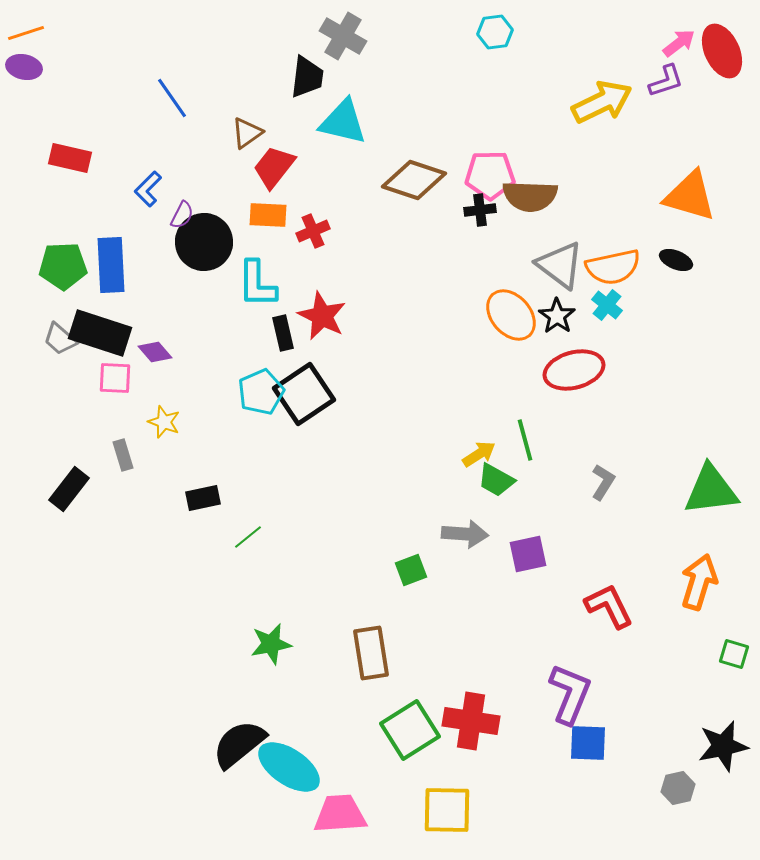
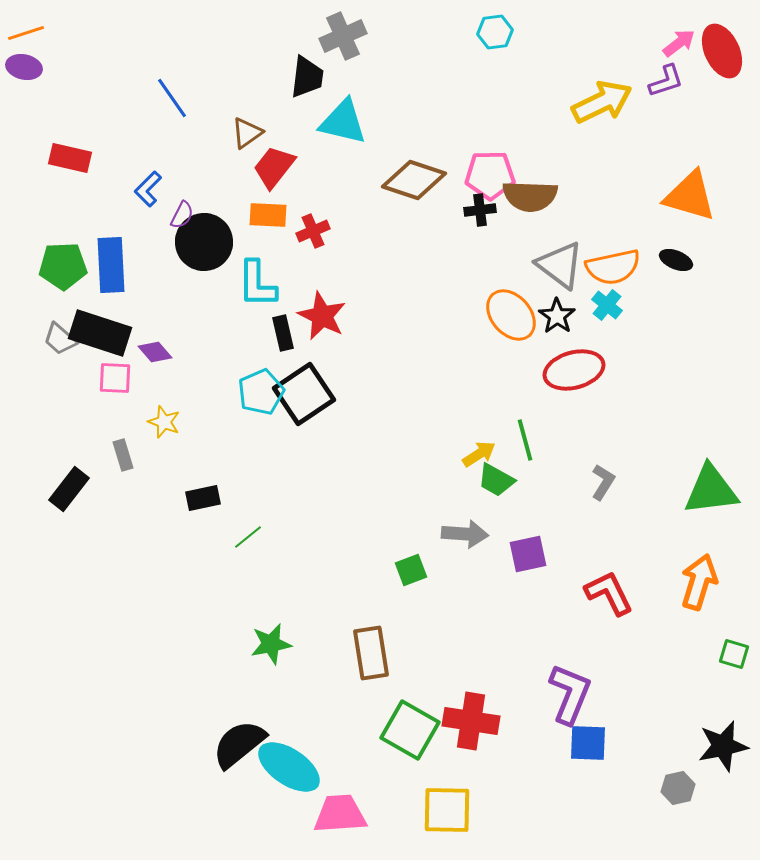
gray cross at (343, 36): rotated 36 degrees clockwise
red L-shape at (609, 606): moved 13 px up
green square at (410, 730): rotated 28 degrees counterclockwise
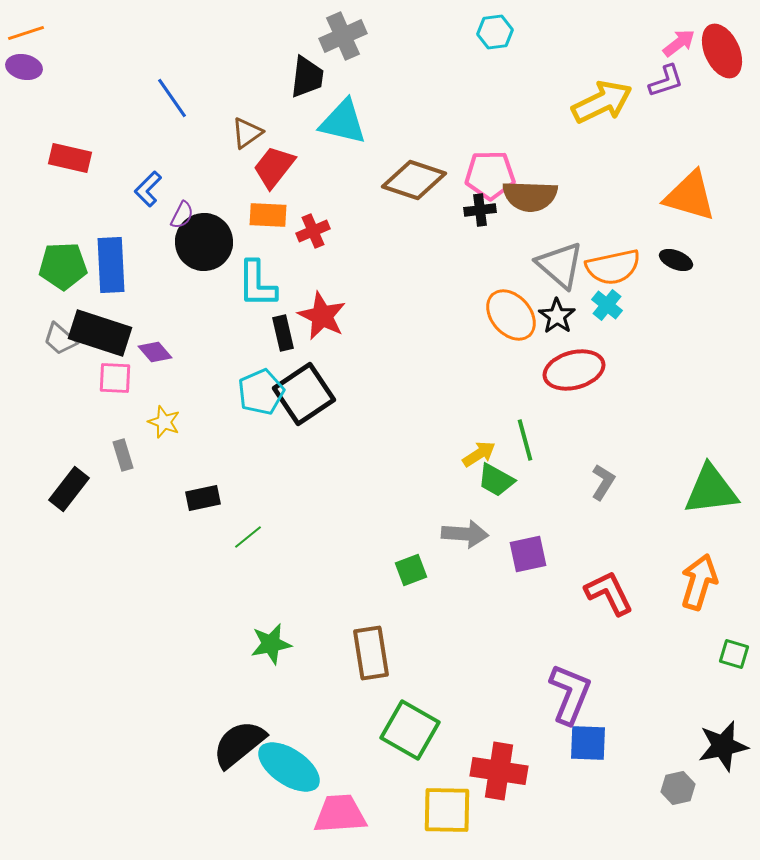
gray triangle at (560, 265): rotated 4 degrees clockwise
red cross at (471, 721): moved 28 px right, 50 px down
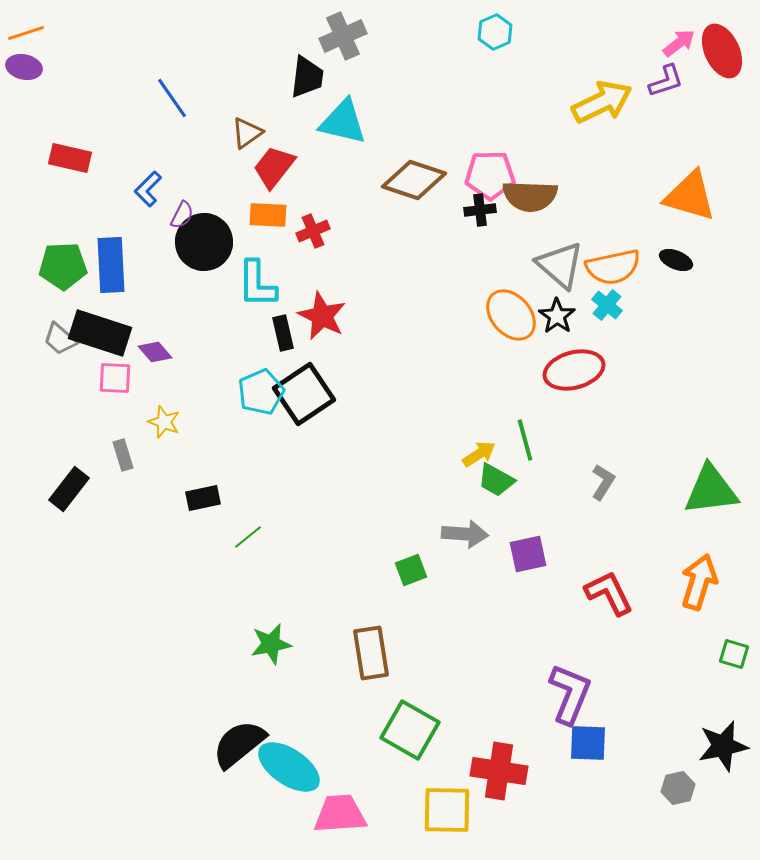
cyan hexagon at (495, 32): rotated 16 degrees counterclockwise
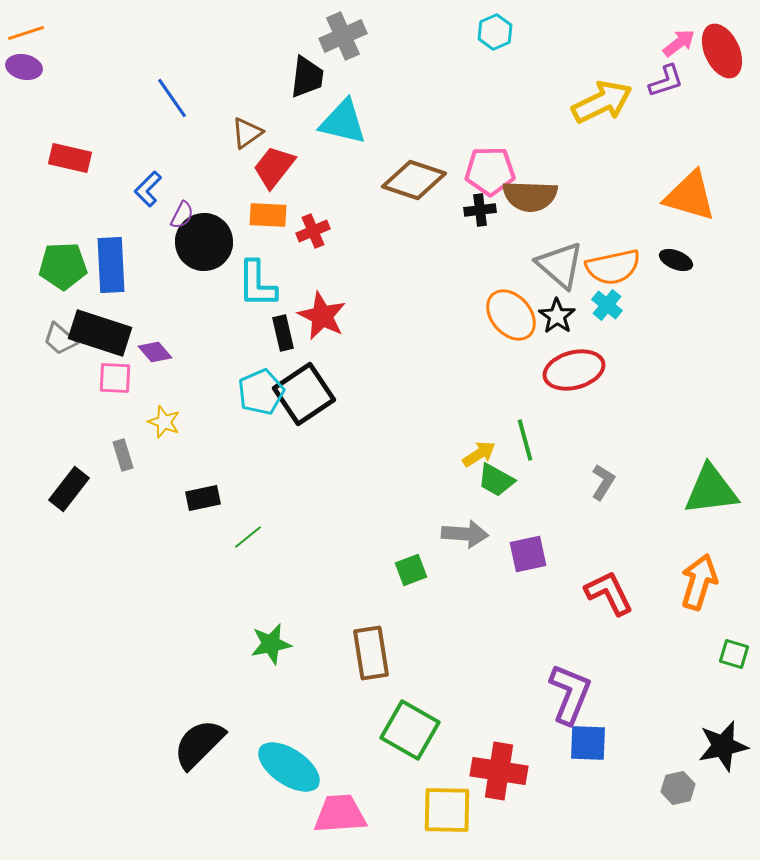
pink pentagon at (490, 175): moved 4 px up
black semicircle at (239, 744): moved 40 px left; rotated 6 degrees counterclockwise
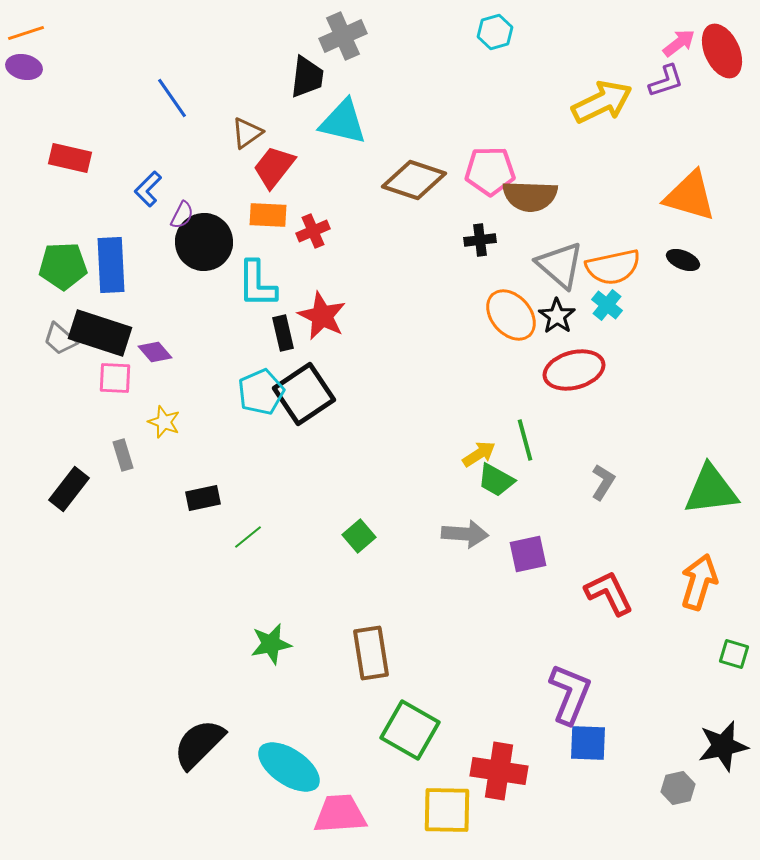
cyan hexagon at (495, 32): rotated 8 degrees clockwise
black cross at (480, 210): moved 30 px down
black ellipse at (676, 260): moved 7 px right
green square at (411, 570): moved 52 px left, 34 px up; rotated 20 degrees counterclockwise
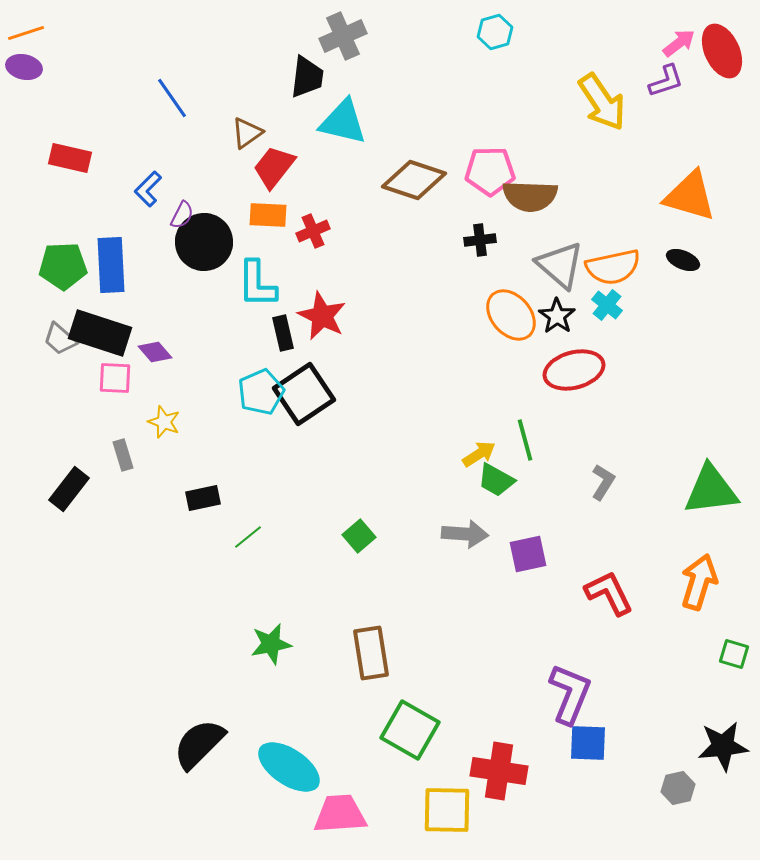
yellow arrow at (602, 102): rotated 82 degrees clockwise
black star at (723, 746): rotated 6 degrees clockwise
